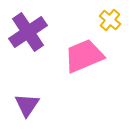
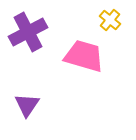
purple cross: rotated 6 degrees clockwise
pink trapezoid: rotated 39 degrees clockwise
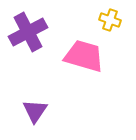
yellow cross: rotated 20 degrees counterclockwise
purple triangle: moved 8 px right, 6 px down
